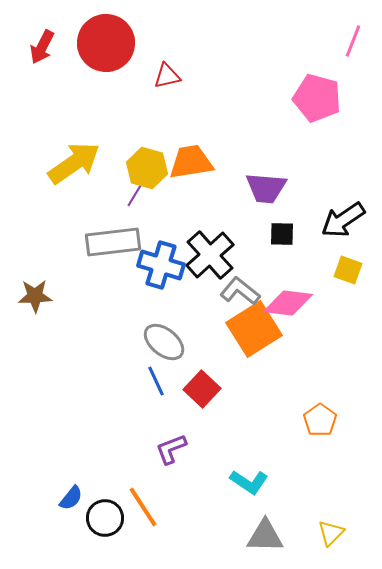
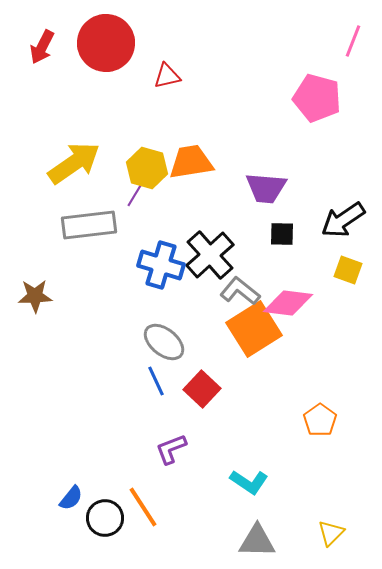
gray rectangle: moved 24 px left, 17 px up
gray triangle: moved 8 px left, 5 px down
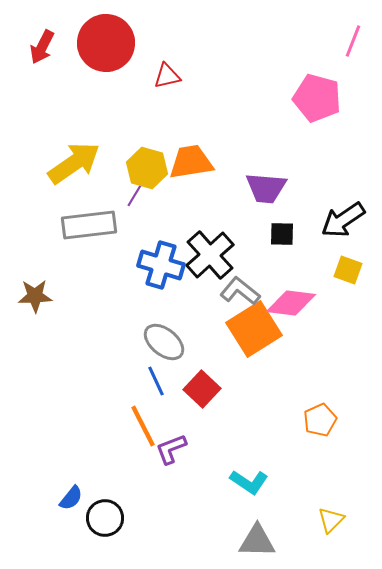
pink diamond: moved 3 px right
orange pentagon: rotated 12 degrees clockwise
orange line: moved 81 px up; rotated 6 degrees clockwise
yellow triangle: moved 13 px up
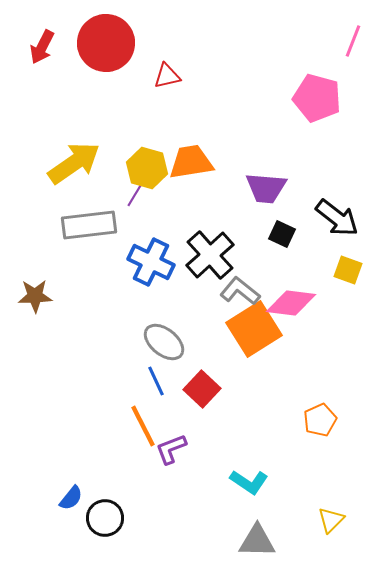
black arrow: moved 6 px left, 2 px up; rotated 108 degrees counterclockwise
black square: rotated 24 degrees clockwise
blue cross: moved 10 px left, 3 px up; rotated 9 degrees clockwise
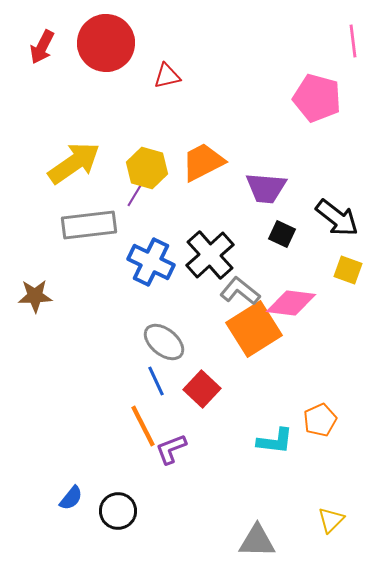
pink line: rotated 28 degrees counterclockwise
orange trapezoid: moved 12 px right; rotated 18 degrees counterclockwise
cyan L-shape: moved 26 px right, 41 px up; rotated 27 degrees counterclockwise
black circle: moved 13 px right, 7 px up
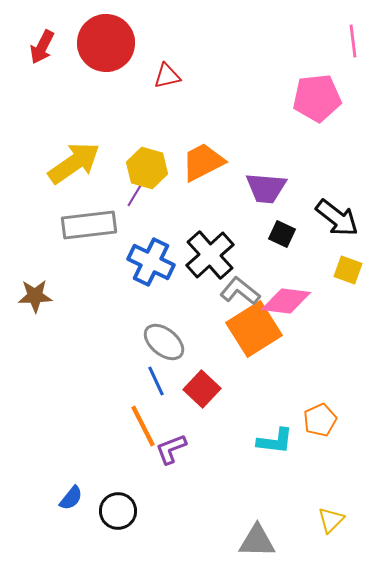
pink pentagon: rotated 21 degrees counterclockwise
pink diamond: moved 5 px left, 2 px up
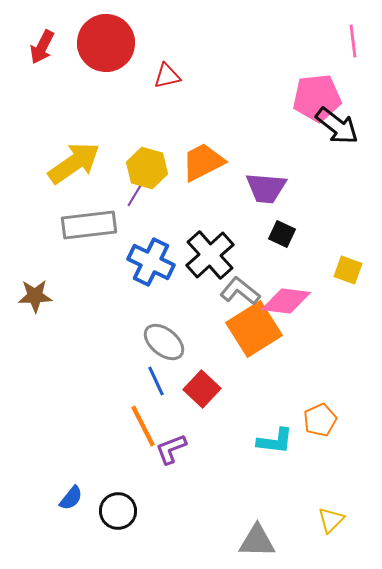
black arrow: moved 92 px up
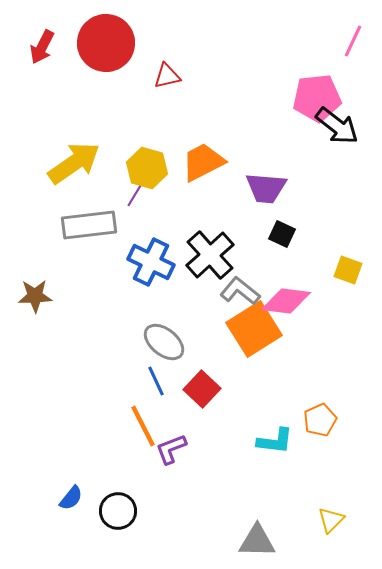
pink line: rotated 32 degrees clockwise
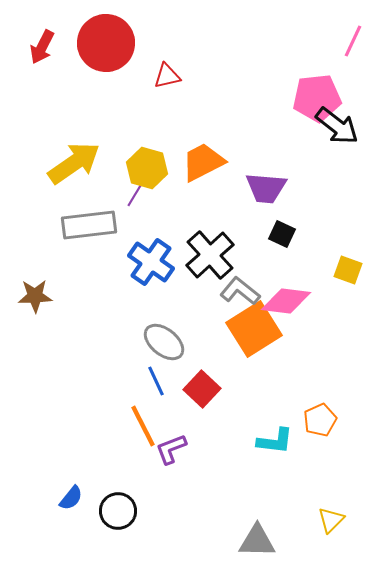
blue cross: rotated 9 degrees clockwise
